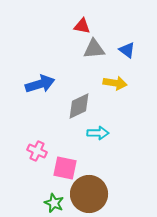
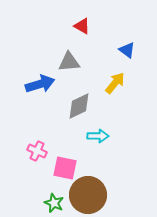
red triangle: rotated 18 degrees clockwise
gray triangle: moved 25 px left, 13 px down
yellow arrow: rotated 60 degrees counterclockwise
cyan arrow: moved 3 px down
brown circle: moved 1 px left, 1 px down
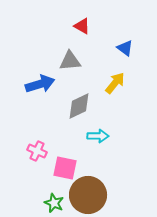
blue triangle: moved 2 px left, 2 px up
gray triangle: moved 1 px right, 1 px up
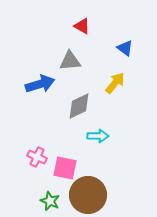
pink cross: moved 6 px down
green star: moved 4 px left, 2 px up
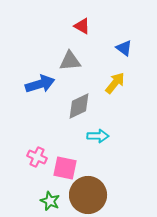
blue triangle: moved 1 px left
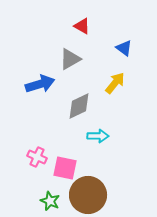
gray triangle: moved 2 px up; rotated 25 degrees counterclockwise
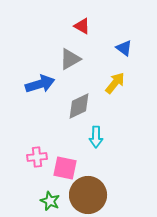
cyan arrow: moved 2 px left, 1 px down; rotated 90 degrees clockwise
pink cross: rotated 30 degrees counterclockwise
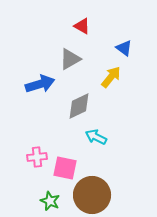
yellow arrow: moved 4 px left, 6 px up
cyan arrow: rotated 115 degrees clockwise
brown circle: moved 4 px right
